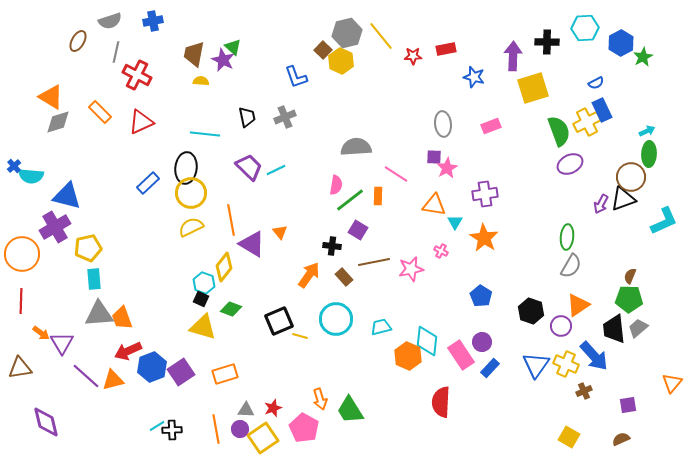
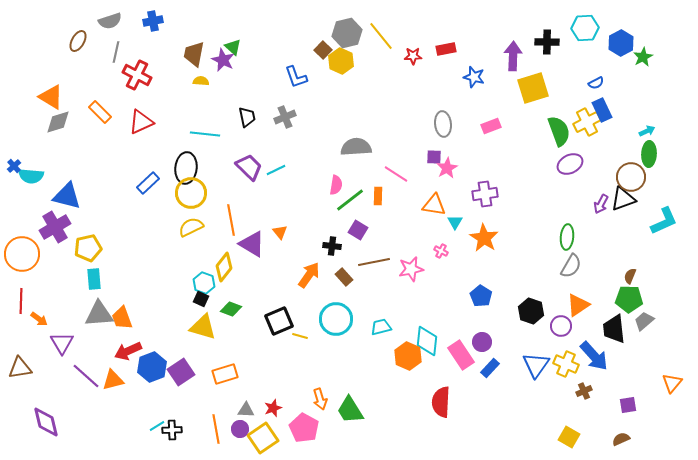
gray trapezoid at (638, 328): moved 6 px right, 7 px up
orange arrow at (41, 333): moved 2 px left, 14 px up
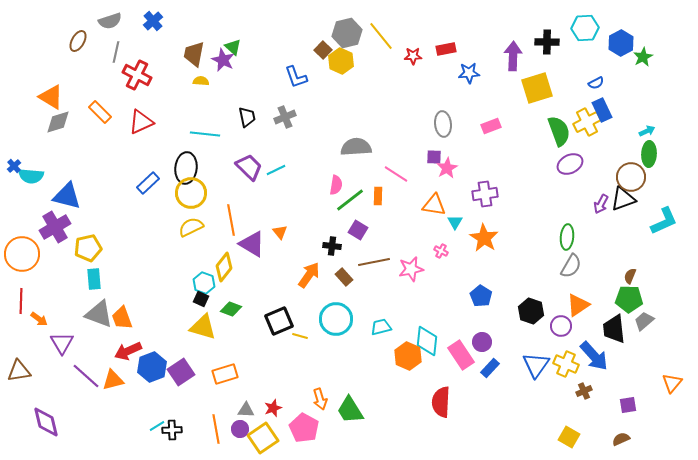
blue cross at (153, 21): rotated 30 degrees counterclockwise
blue star at (474, 77): moved 5 px left, 4 px up; rotated 20 degrees counterclockwise
yellow square at (533, 88): moved 4 px right
gray triangle at (99, 314): rotated 24 degrees clockwise
brown triangle at (20, 368): moved 1 px left, 3 px down
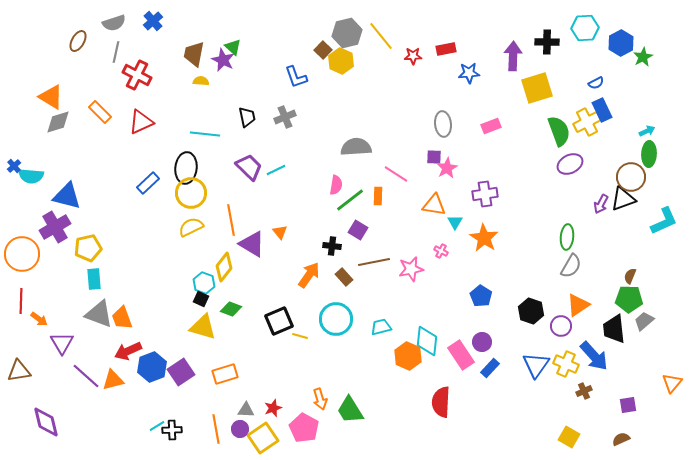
gray semicircle at (110, 21): moved 4 px right, 2 px down
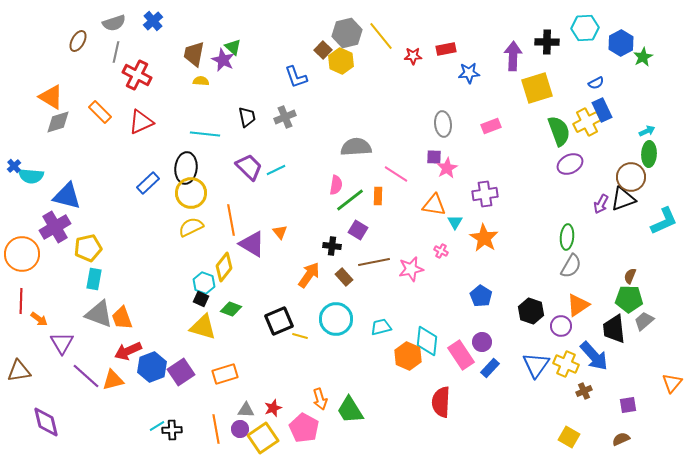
cyan rectangle at (94, 279): rotated 15 degrees clockwise
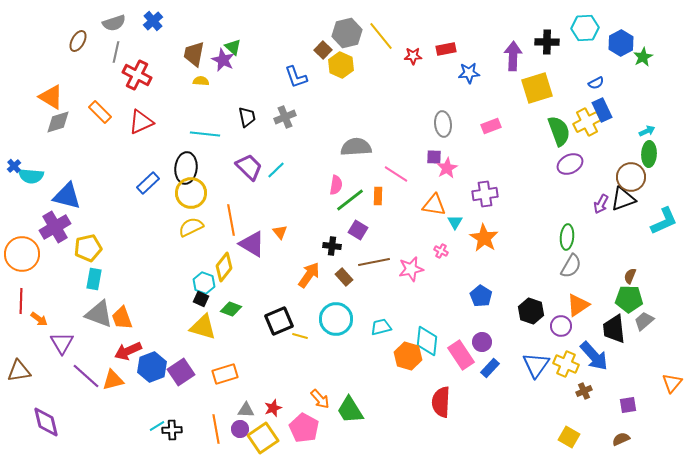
yellow hexagon at (341, 61): moved 4 px down
cyan line at (276, 170): rotated 18 degrees counterclockwise
orange hexagon at (408, 356): rotated 8 degrees counterclockwise
orange arrow at (320, 399): rotated 25 degrees counterclockwise
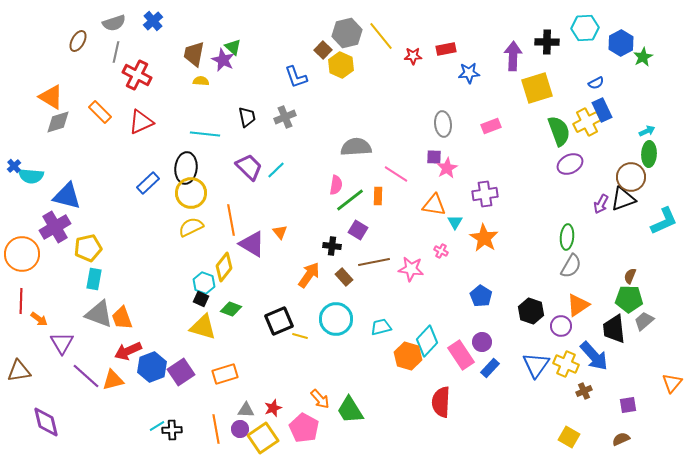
pink star at (411, 269): rotated 20 degrees clockwise
cyan diamond at (427, 341): rotated 36 degrees clockwise
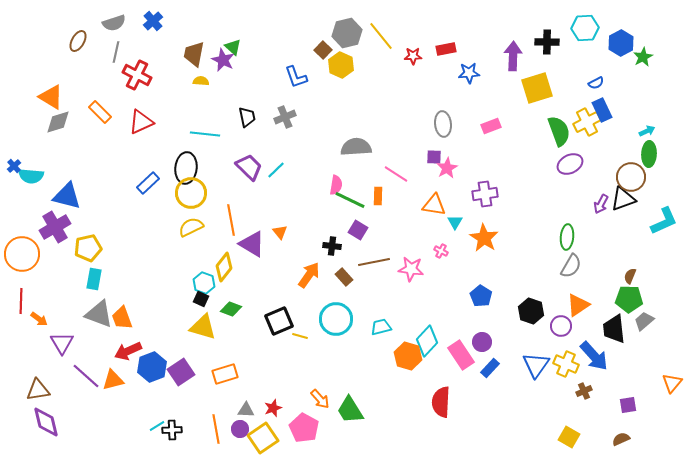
green line at (350, 200): rotated 64 degrees clockwise
brown triangle at (19, 371): moved 19 px right, 19 px down
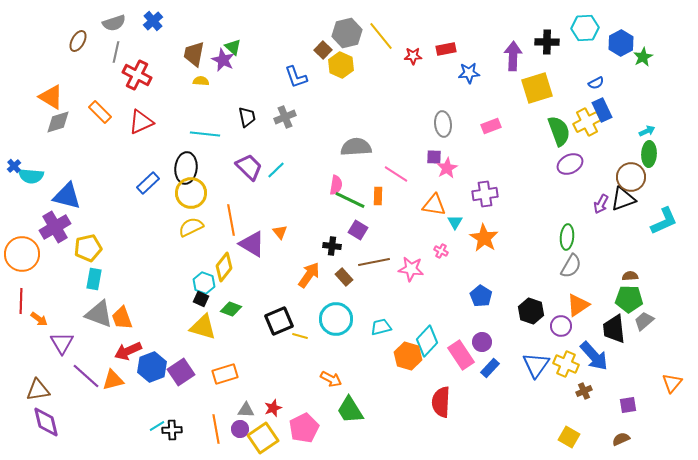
brown semicircle at (630, 276): rotated 63 degrees clockwise
orange arrow at (320, 399): moved 11 px right, 20 px up; rotated 20 degrees counterclockwise
pink pentagon at (304, 428): rotated 16 degrees clockwise
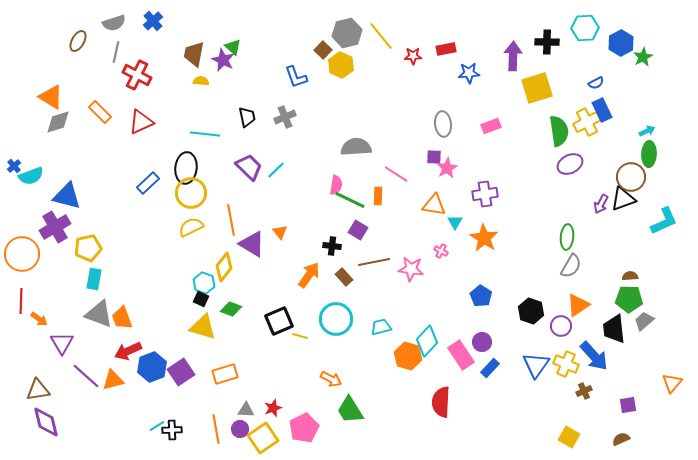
green semicircle at (559, 131): rotated 12 degrees clockwise
cyan semicircle at (31, 176): rotated 25 degrees counterclockwise
